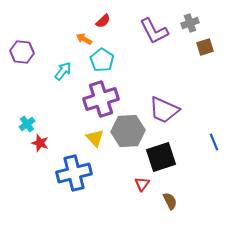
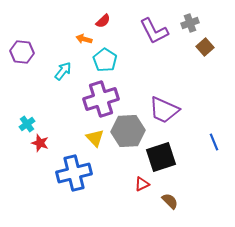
orange arrow: rotated 14 degrees counterclockwise
brown square: rotated 24 degrees counterclockwise
cyan pentagon: moved 3 px right
red triangle: rotated 28 degrees clockwise
brown semicircle: rotated 18 degrees counterclockwise
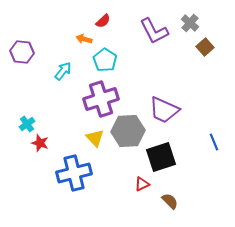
gray cross: rotated 30 degrees counterclockwise
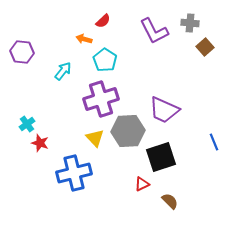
gray cross: rotated 36 degrees counterclockwise
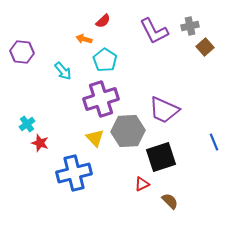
gray cross: moved 3 px down; rotated 18 degrees counterclockwise
cyan arrow: rotated 102 degrees clockwise
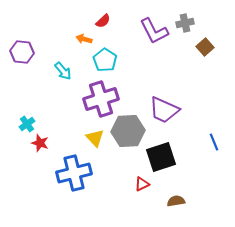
gray cross: moved 5 px left, 3 px up
brown semicircle: moved 6 px right; rotated 54 degrees counterclockwise
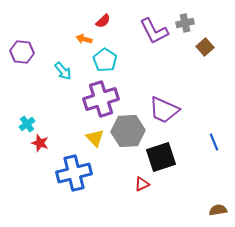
brown semicircle: moved 42 px right, 9 px down
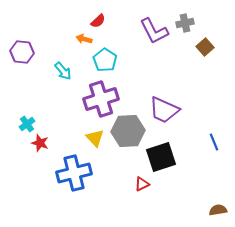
red semicircle: moved 5 px left
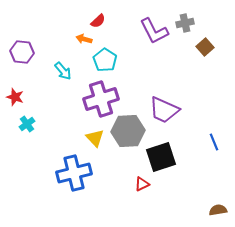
red star: moved 25 px left, 46 px up
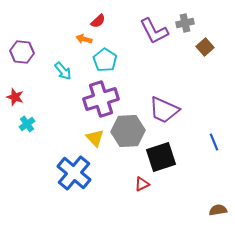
blue cross: rotated 36 degrees counterclockwise
